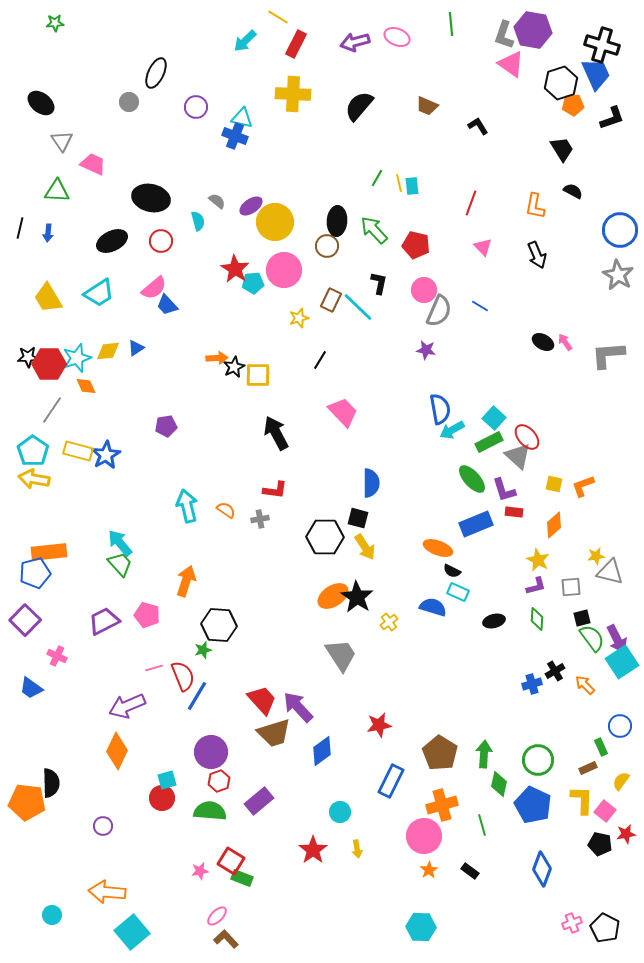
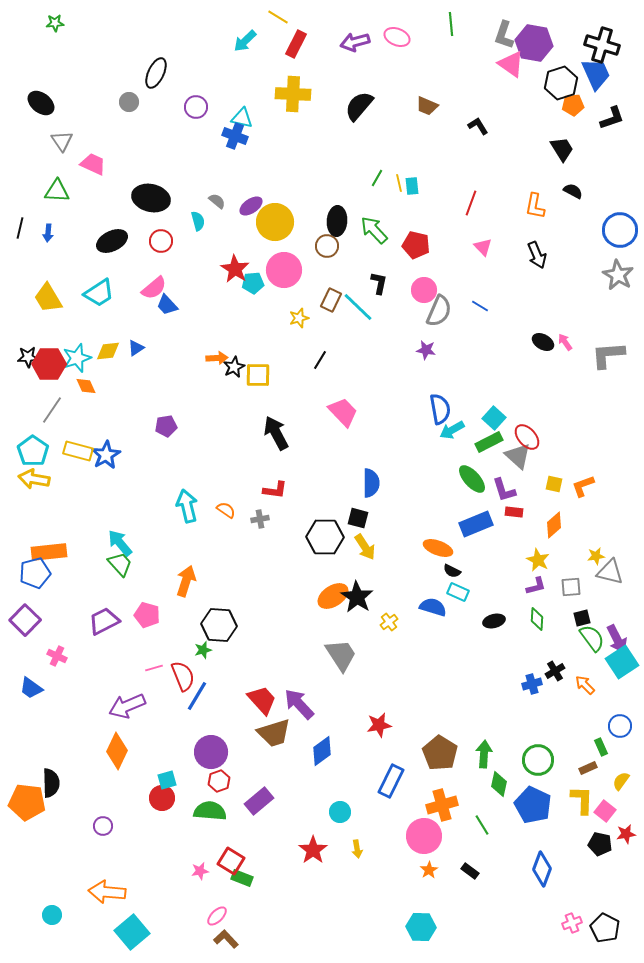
purple hexagon at (533, 30): moved 1 px right, 13 px down
purple arrow at (298, 707): moved 1 px right, 3 px up
green line at (482, 825): rotated 15 degrees counterclockwise
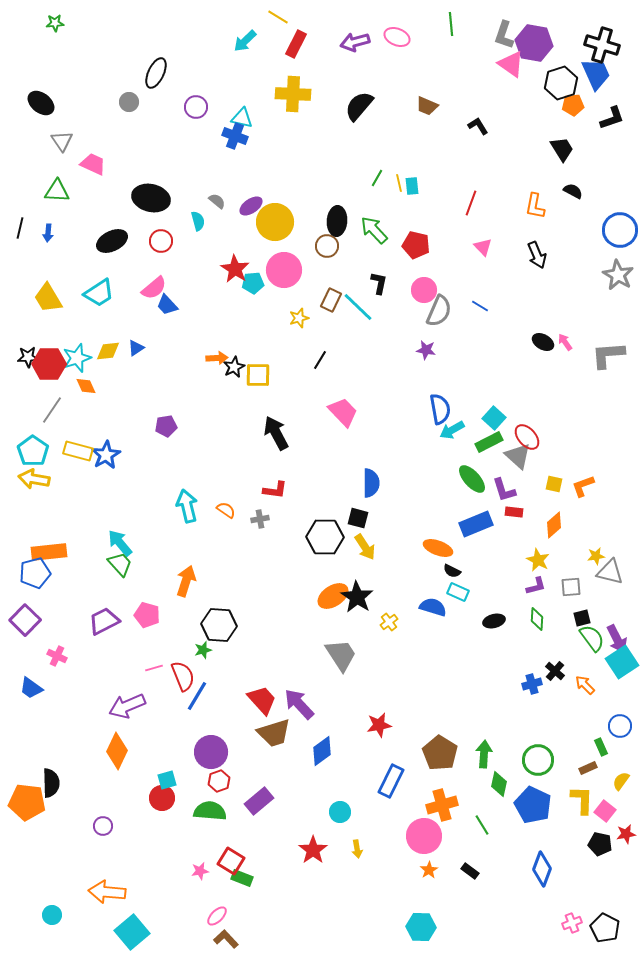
black cross at (555, 671): rotated 18 degrees counterclockwise
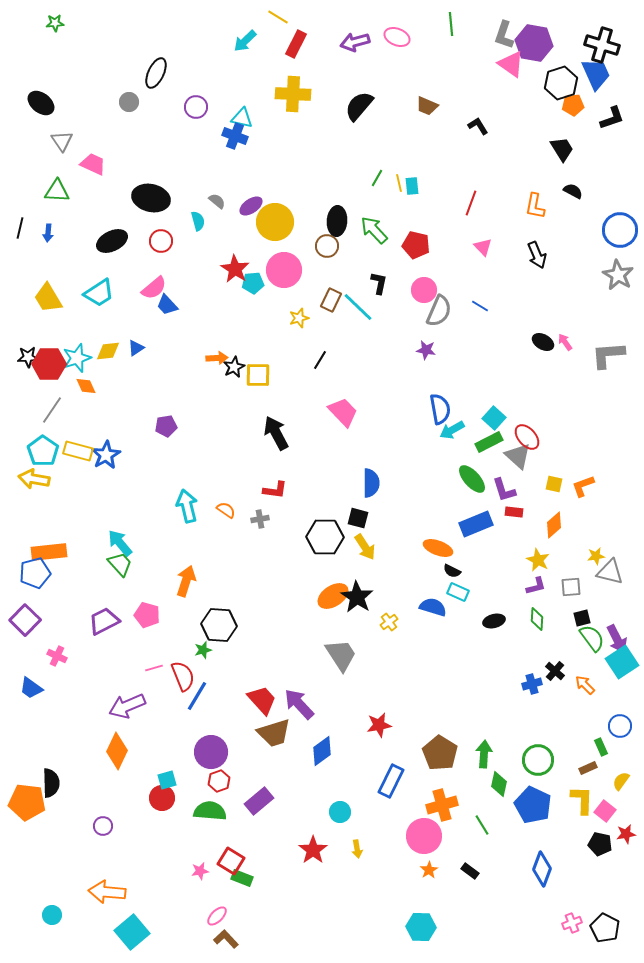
cyan pentagon at (33, 451): moved 10 px right
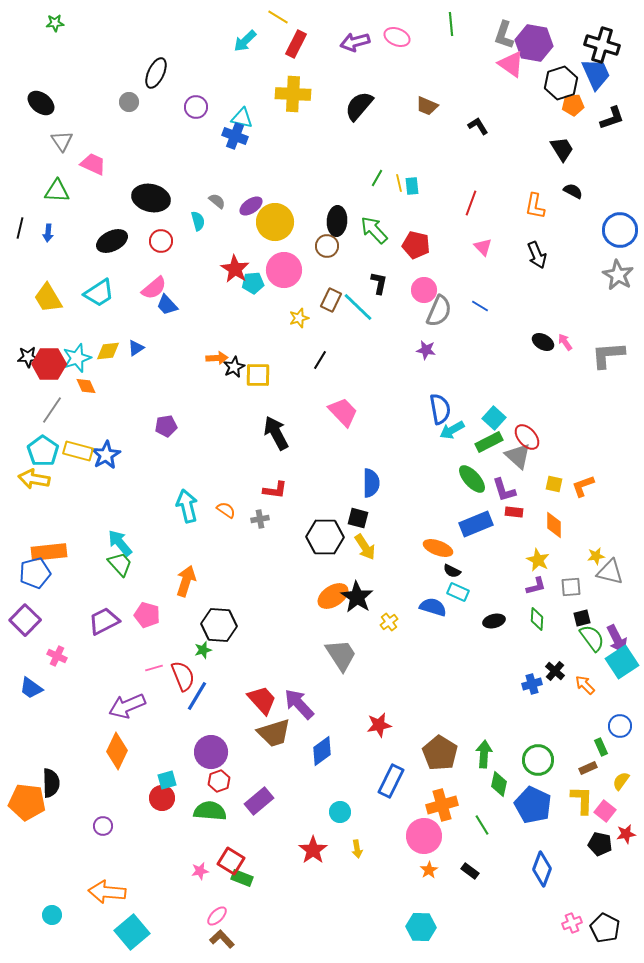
orange diamond at (554, 525): rotated 48 degrees counterclockwise
brown L-shape at (226, 939): moved 4 px left
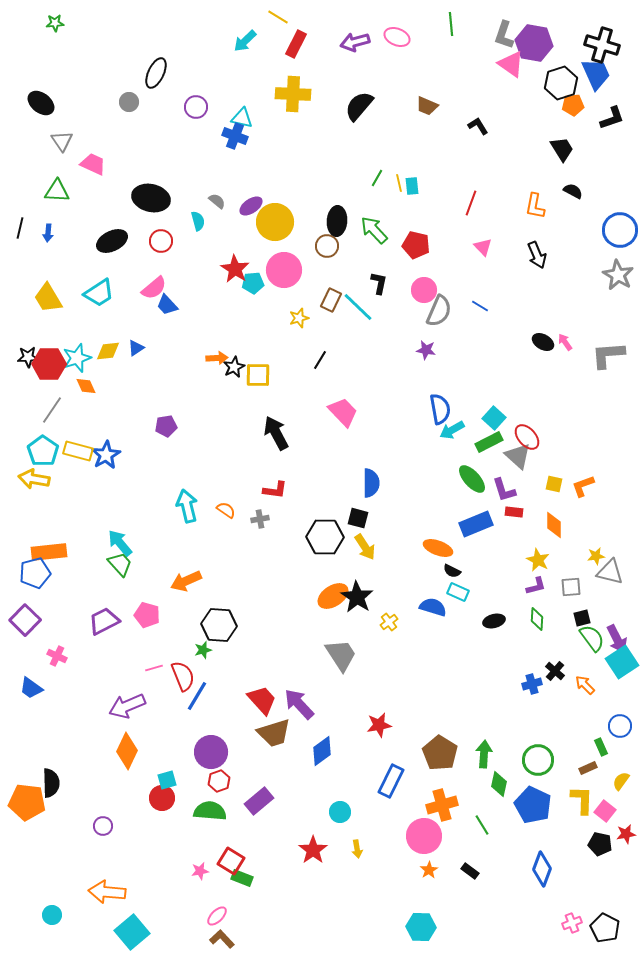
orange arrow at (186, 581): rotated 132 degrees counterclockwise
orange diamond at (117, 751): moved 10 px right
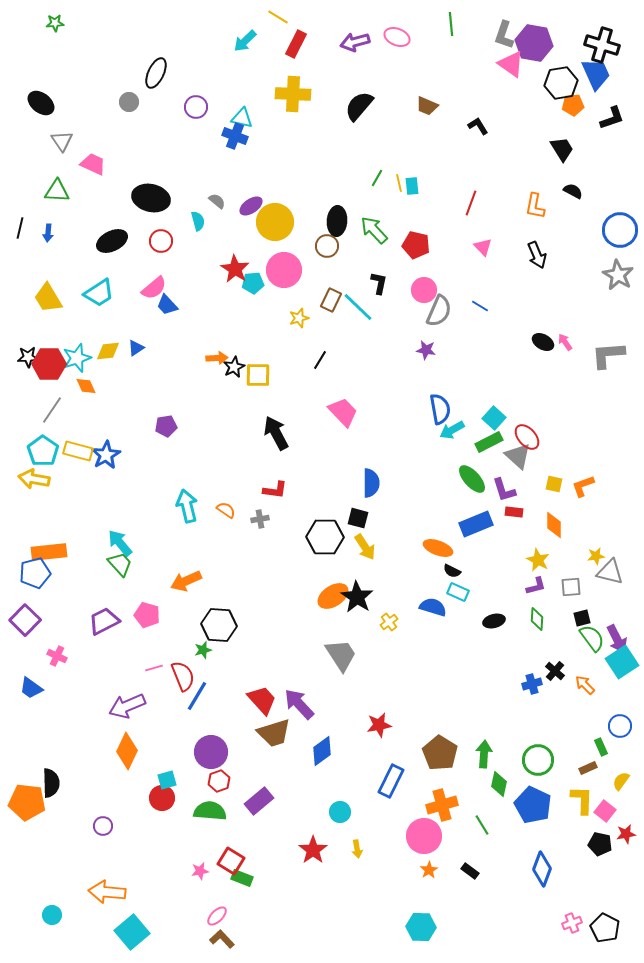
black hexagon at (561, 83): rotated 8 degrees clockwise
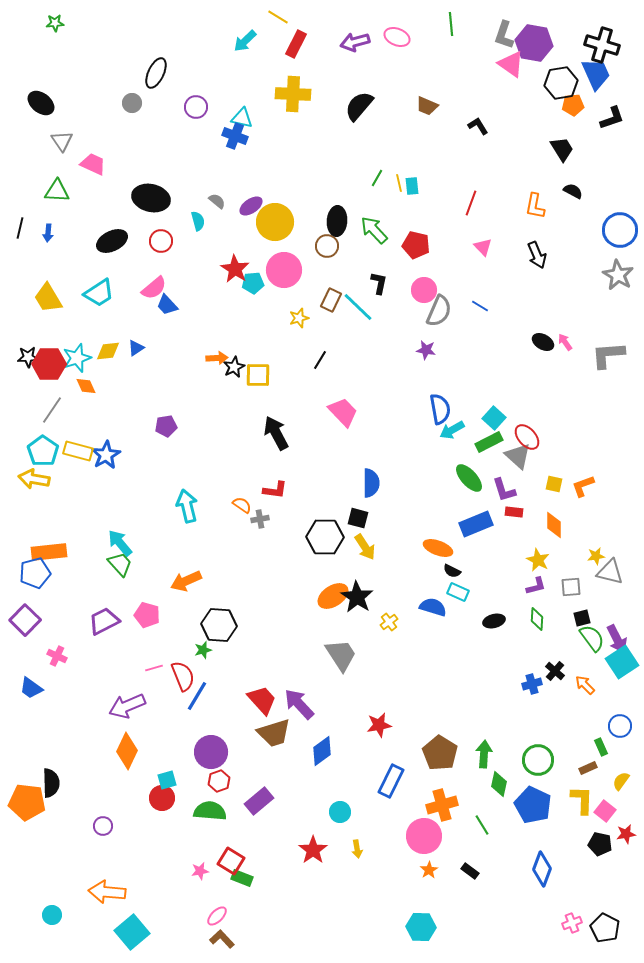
gray circle at (129, 102): moved 3 px right, 1 px down
green ellipse at (472, 479): moved 3 px left, 1 px up
orange semicircle at (226, 510): moved 16 px right, 5 px up
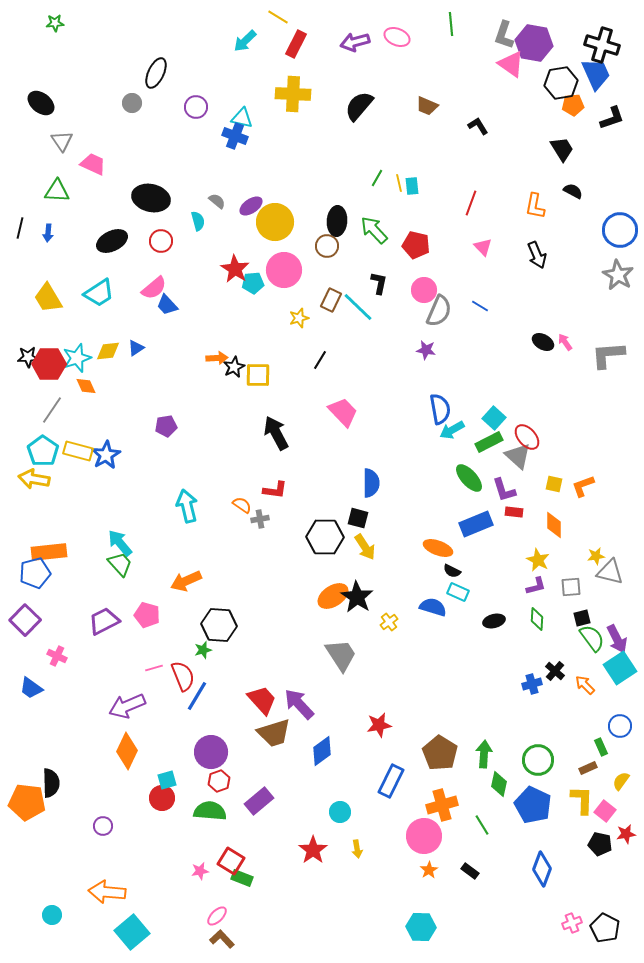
cyan square at (622, 662): moved 2 px left, 6 px down
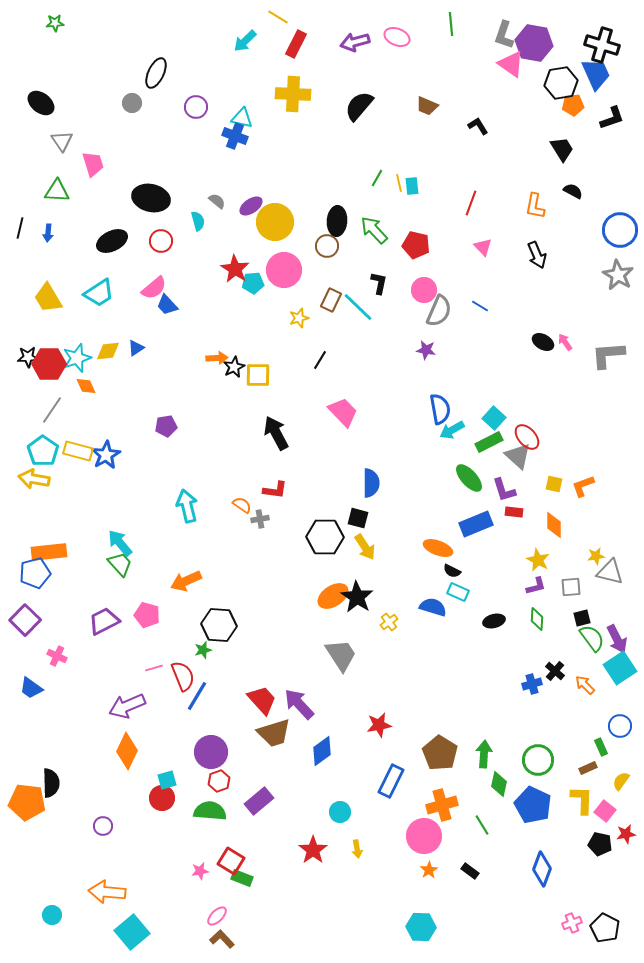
pink trapezoid at (93, 164): rotated 48 degrees clockwise
